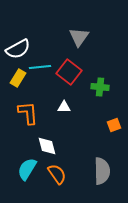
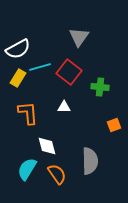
cyan line: rotated 10 degrees counterclockwise
gray semicircle: moved 12 px left, 10 px up
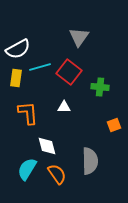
yellow rectangle: moved 2 px left; rotated 24 degrees counterclockwise
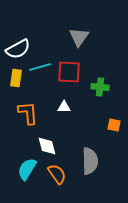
red square: rotated 35 degrees counterclockwise
orange square: rotated 32 degrees clockwise
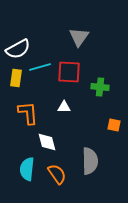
white diamond: moved 4 px up
cyan semicircle: rotated 25 degrees counterclockwise
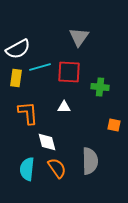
orange semicircle: moved 6 px up
